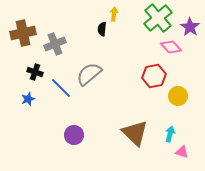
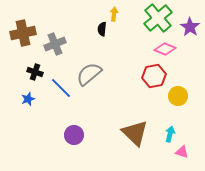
pink diamond: moved 6 px left, 2 px down; rotated 25 degrees counterclockwise
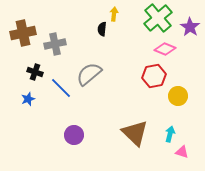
gray cross: rotated 10 degrees clockwise
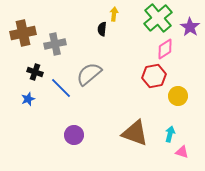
pink diamond: rotated 55 degrees counterclockwise
brown triangle: rotated 24 degrees counterclockwise
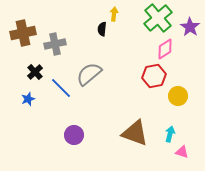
black cross: rotated 28 degrees clockwise
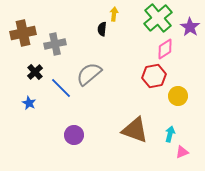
blue star: moved 1 px right, 4 px down; rotated 24 degrees counterclockwise
brown triangle: moved 3 px up
pink triangle: rotated 40 degrees counterclockwise
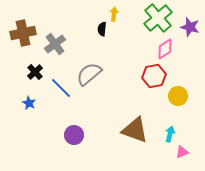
purple star: rotated 18 degrees counterclockwise
gray cross: rotated 25 degrees counterclockwise
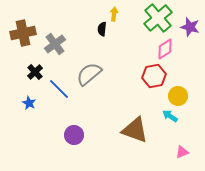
blue line: moved 2 px left, 1 px down
cyan arrow: moved 18 px up; rotated 70 degrees counterclockwise
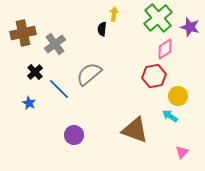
pink triangle: rotated 24 degrees counterclockwise
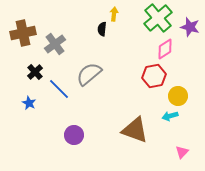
cyan arrow: rotated 49 degrees counterclockwise
